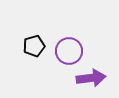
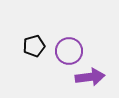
purple arrow: moved 1 px left, 1 px up
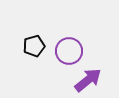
purple arrow: moved 2 px left, 3 px down; rotated 32 degrees counterclockwise
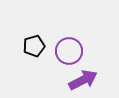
purple arrow: moved 5 px left; rotated 12 degrees clockwise
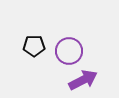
black pentagon: rotated 15 degrees clockwise
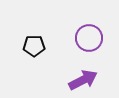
purple circle: moved 20 px right, 13 px up
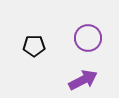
purple circle: moved 1 px left
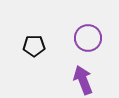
purple arrow: rotated 84 degrees counterclockwise
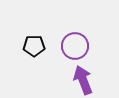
purple circle: moved 13 px left, 8 px down
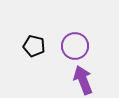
black pentagon: rotated 15 degrees clockwise
